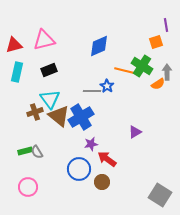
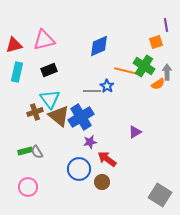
green cross: moved 2 px right
purple star: moved 1 px left, 2 px up
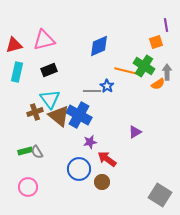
blue cross: moved 2 px left, 2 px up; rotated 30 degrees counterclockwise
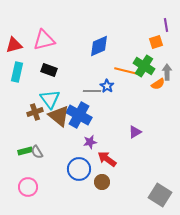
black rectangle: rotated 42 degrees clockwise
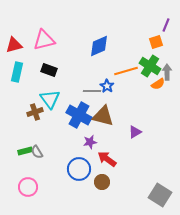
purple line: rotated 32 degrees clockwise
green cross: moved 6 px right
orange line: rotated 30 degrees counterclockwise
brown triangle: moved 44 px right; rotated 25 degrees counterclockwise
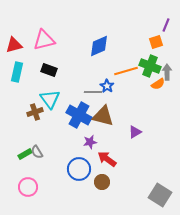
green cross: rotated 10 degrees counterclockwise
gray line: moved 1 px right, 1 px down
green rectangle: moved 3 px down; rotated 16 degrees counterclockwise
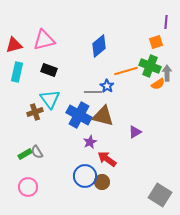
purple line: moved 3 px up; rotated 16 degrees counterclockwise
blue diamond: rotated 15 degrees counterclockwise
gray arrow: moved 1 px down
purple star: rotated 16 degrees counterclockwise
blue circle: moved 6 px right, 7 px down
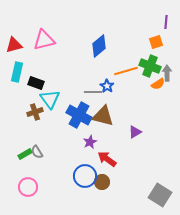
black rectangle: moved 13 px left, 13 px down
